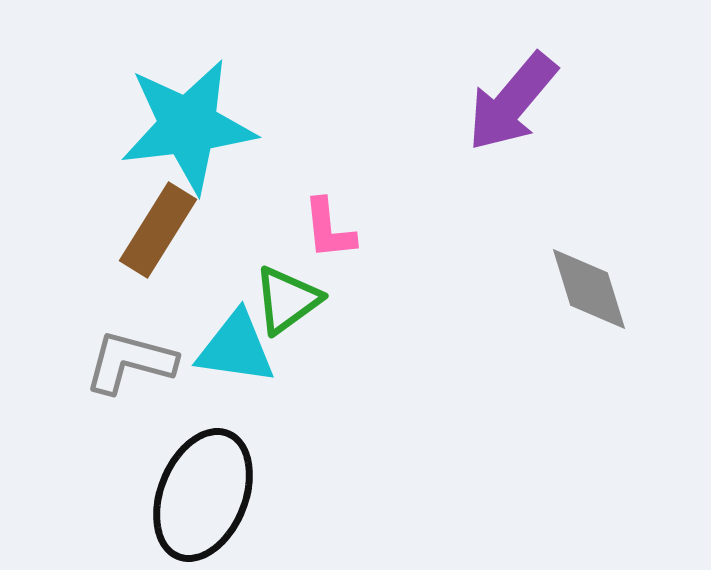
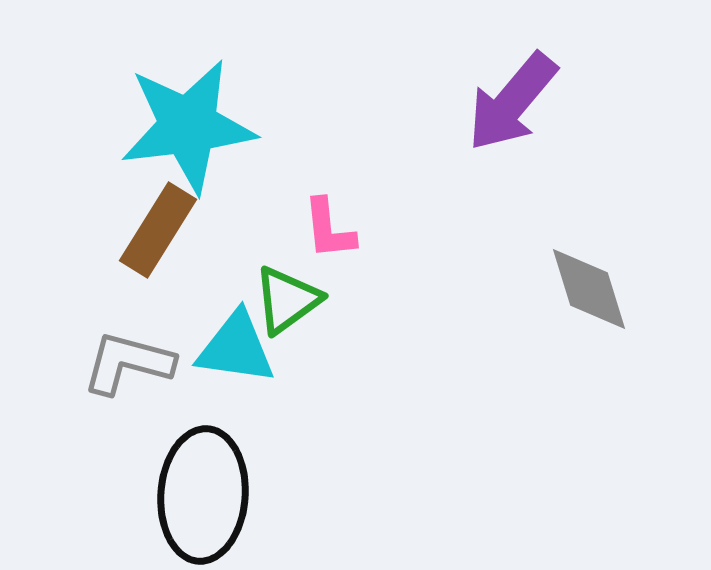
gray L-shape: moved 2 px left, 1 px down
black ellipse: rotated 18 degrees counterclockwise
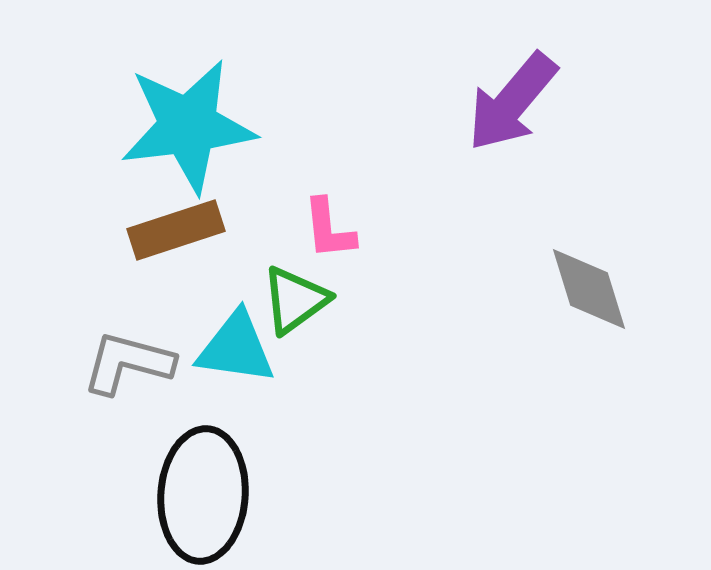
brown rectangle: moved 18 px right; rotated 40 degrees clockwise
green triangle: moved 8 px right
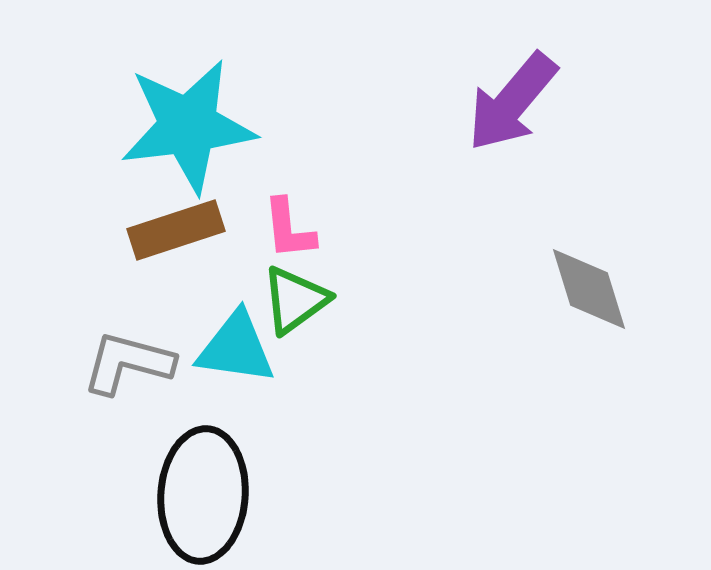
pink L-shape: moved 40 px left
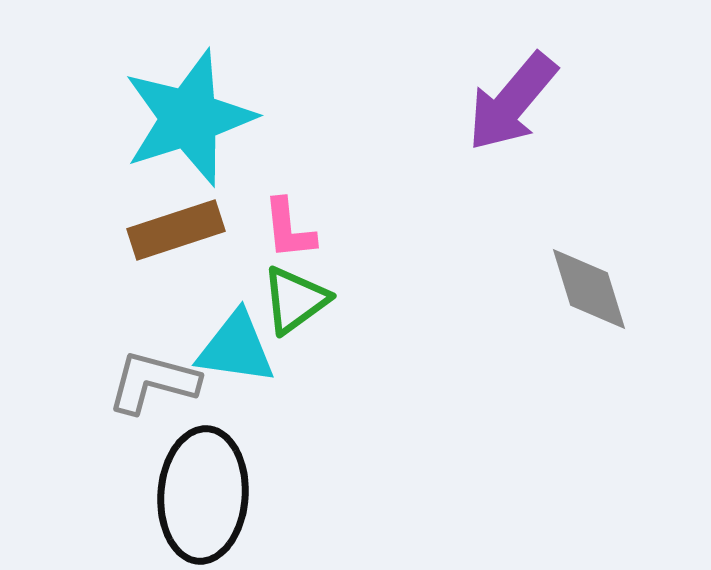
cyan star: moved 1 px right, 8 px up; rotated 11 degrees counterclockwise
gray L-shape: moved 25 px right, 19 px down
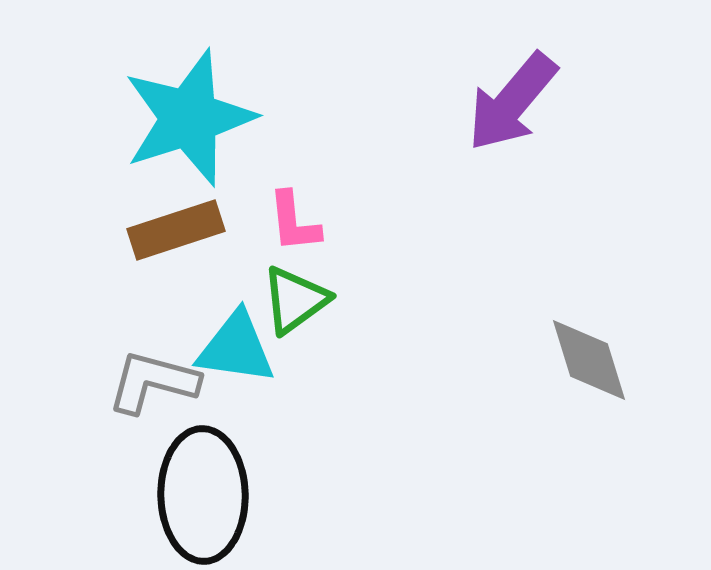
pink L-shape: moved 5 px right, 7 px up
gray diamond: moved 71 px down
black ellipse: rotated 5 degrees counterclockwise
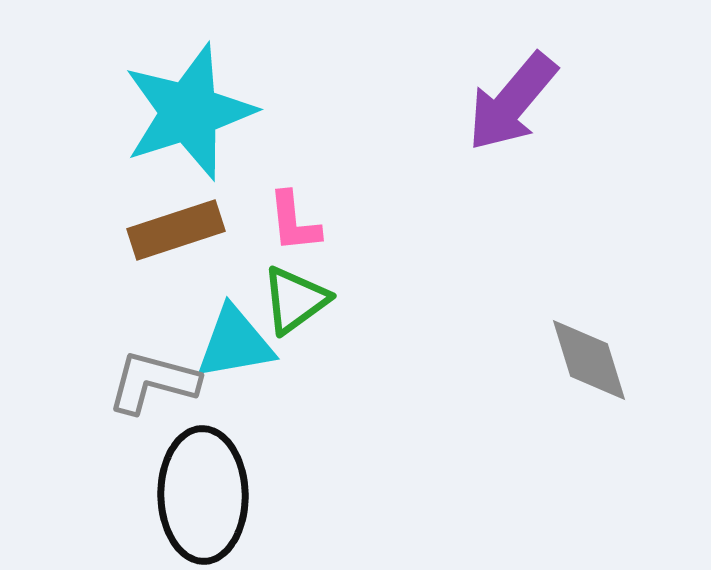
cyan star: moved 6 px up
cyan triangle: moved 1 px left, 5 px up; rotated 18 degrees counterclockwise
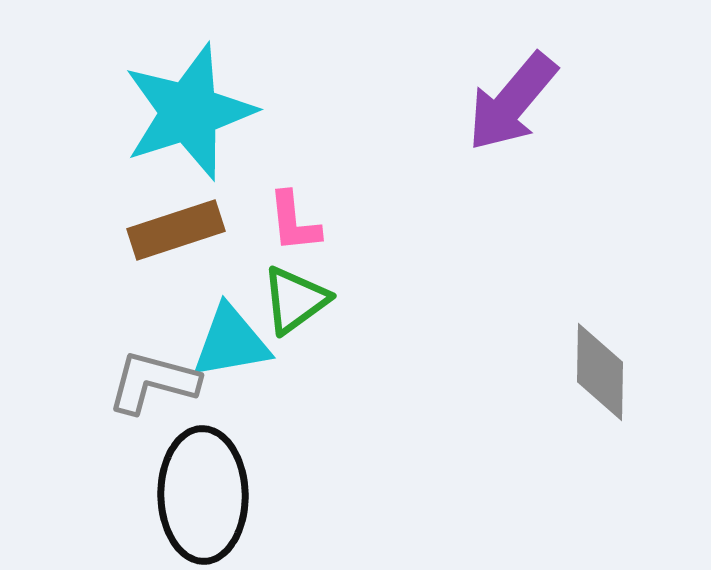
cyan triangle: moved 4 px left, 1 px up
gray diamond: moved 11 px right, 12 px down; rotated 18 degrees clockwise
